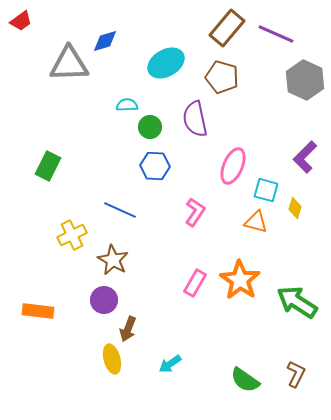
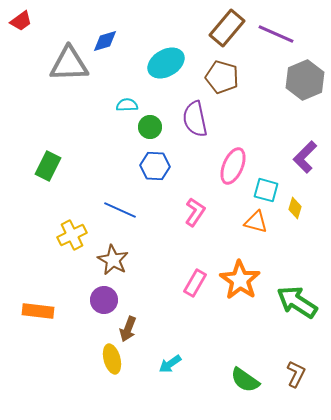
gray hexagon: rotated 12 degrees clockwise
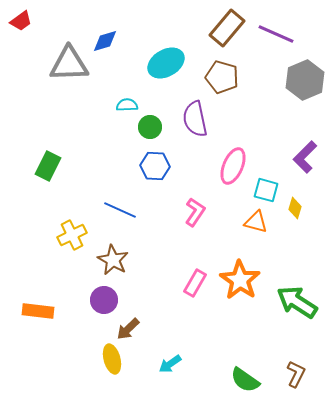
brown arrow: rotated 25 degrees clockwise
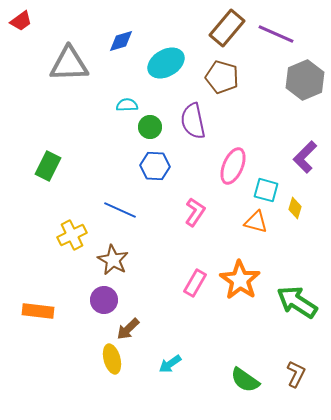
blue diamond: moved 16 px right
purple semicircle: moved 2 px left, 2 px down
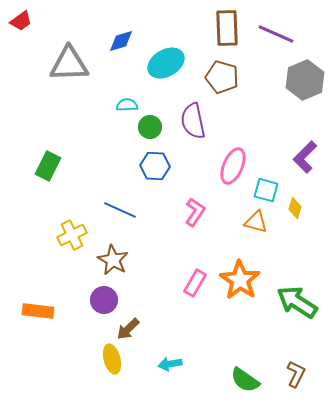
brown rectangle: rotated 42 degrees counterclockwise
cyan arrow: rotated 25 degrees clockwise
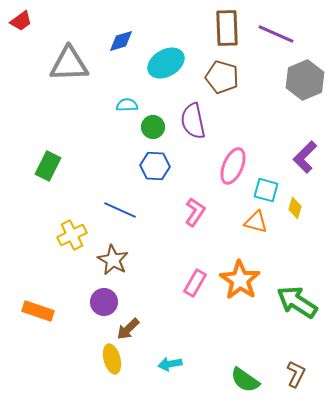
green circle: moved 3 px right
purple circle: moved 2 px down
orange rectangle: rotated 12 degrees clockwise
